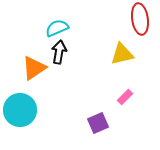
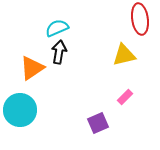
yellow triangle: moved 2 px right, 1 px down
orange triangle: moved 2 px left
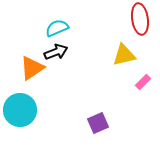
black arrow: moved 3 px left; rotated 60 degrees clockwise
pink rectangle: moved 18 px right, 15 px up
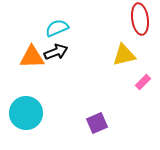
orange triangle: moved 11 px up; rotated 32 degrees clockwise
cyan circle: moved 6 px right, 3 px down
purple square: moved 1 px left
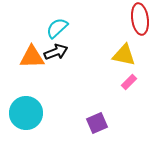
cyan semicircle: rotated 20 degrees counterclockwise
yellow triangle: rotated 25 degrees clockwise
pink rectangle: moved 14 px left
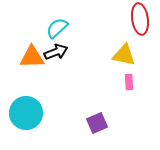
pink rectangle: rotated 49 degrees counterclockwise
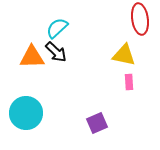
black arrow: rotated 65 degrees clockwise
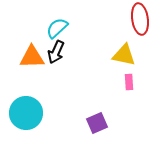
black arrow: rotated 70 degrees clockwise
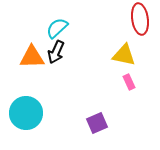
pink rectangle: rotated 21 degrees counterclockwise
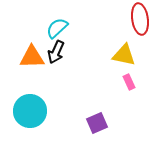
cyan circle: moved 4 px right, 2 px up
